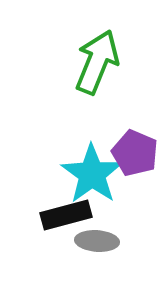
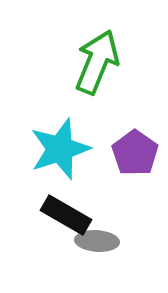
purple pentagon: rotated 12 degrees clockwise
cyan star: moved 32 px left, 25 px up; rotated 18 degrees clockwise
black rectangle: rotated 45 degrees clockwise
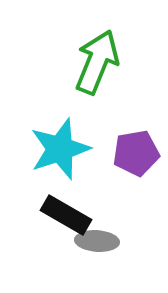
purple pentagon: moved 1 px right; rotated 27 degrees clockwise
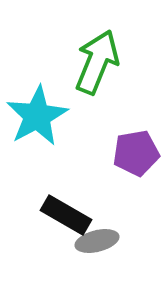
cyan star: moved 23 px left, 33 px up; rotated 10 degrees counterclockwise
gray ellipse: rotated 18 degrees counterclockwise
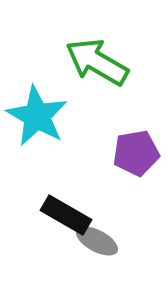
green arrow: rotated 82 degrees counterclockwise
cyan star: rotated 14 degrees counterclockwise
gray ellipse: rotated 42 degrees clockwise
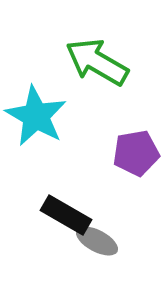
cyan star: moved 1 px left
